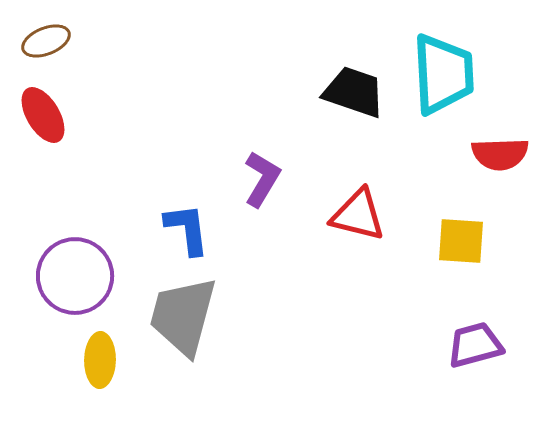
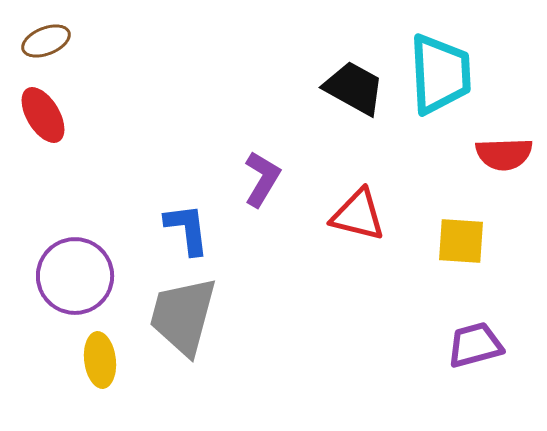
cyan trapezoid: moved 3 px left
black trapezoid: moved 4 px up; rotated 10 degrees clockwise
red semicircle: moved 4 px right
yellow ellipse: rotated 8 degrees counterclockwise
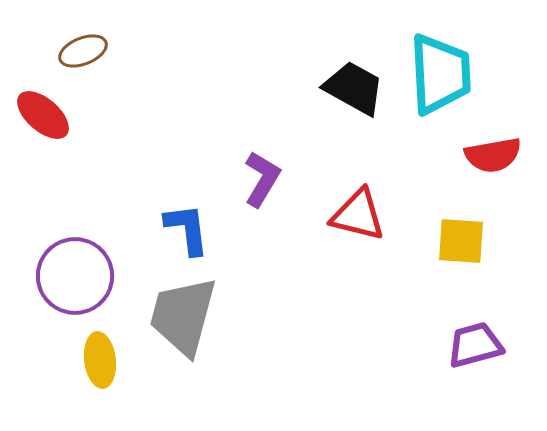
brown ellipse: moved 37 px right, 10 px down
red ellipse: rotated 18 degrees counterclockwise
red semicircle: moved 11 px left, 1 px down; rotated 8 degrees counterclockwise
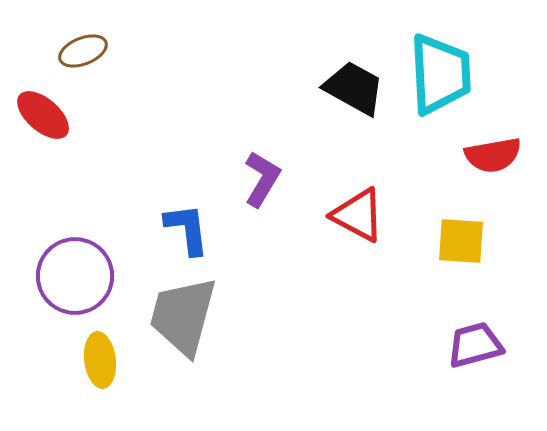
red triangle: rotated 14 degrees clockwise
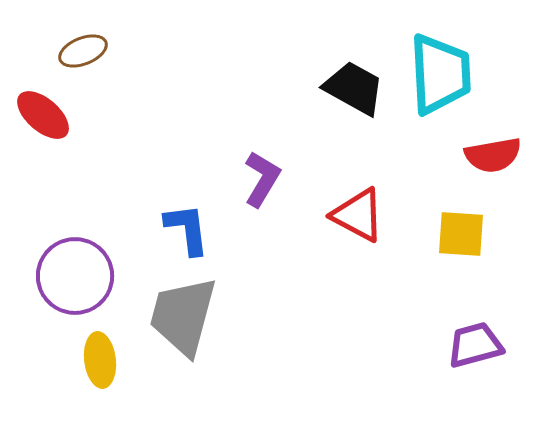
yellow square: moved 7 px up
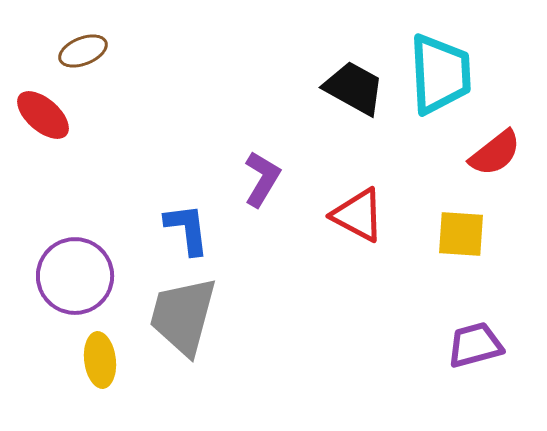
red semicircle: moved 2 px right, 2 px up; rotated 28 degrees counterclockwise
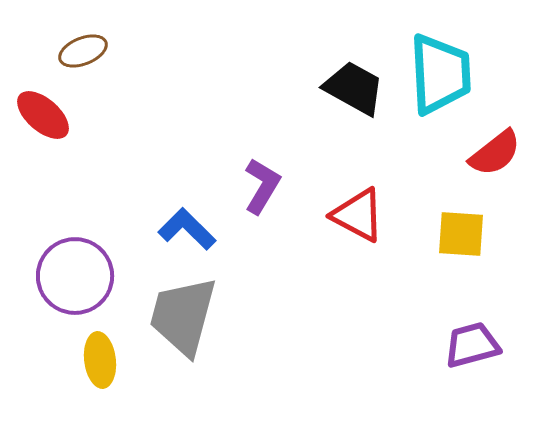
purple L-shape: moved 7 px down
blue L-shape: rotated 38 degrees counterclockwise
purple trapezoid: moved 3 px left
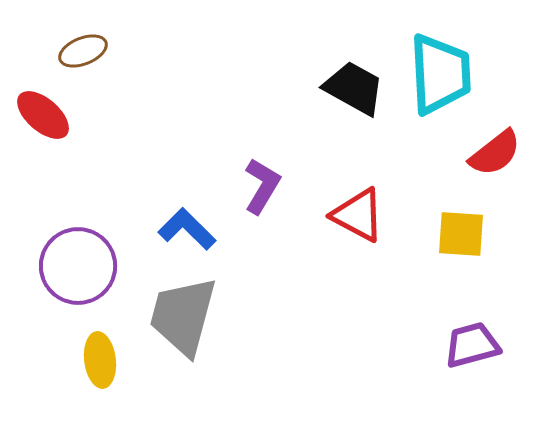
purple circle: moved 3 px right, 10 px up
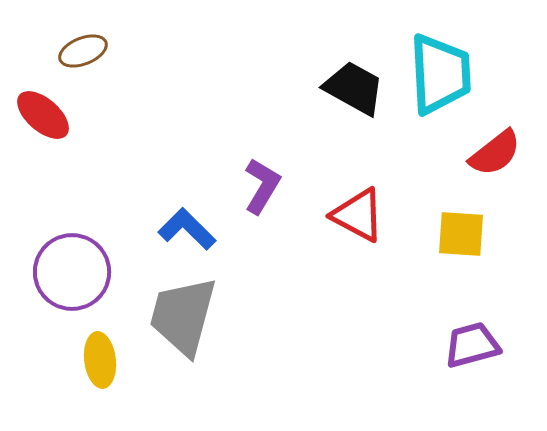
purple circle: moved 6 px left, 6 px down
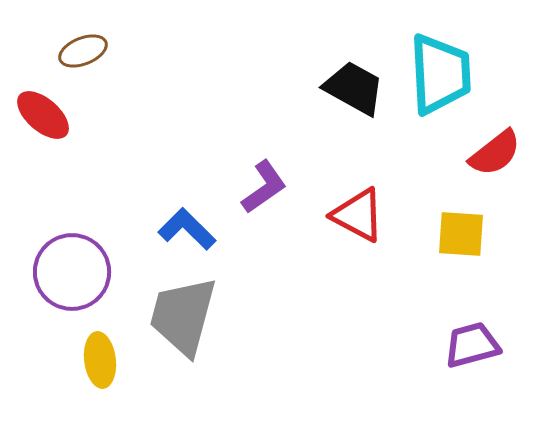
purple L-shape: moved 2 px right, 1 px down; rotated 24 degrees clockwise
